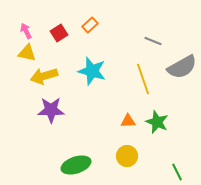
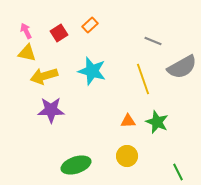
green line: moved 1 px right
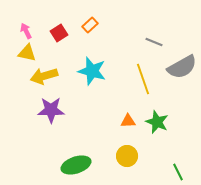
gray line: moved 1 px right, 1 px down
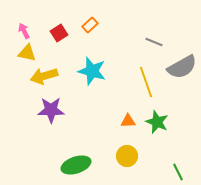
pink arrow: moved 2 px left
yellow line: moved 3 px right, 3 px down
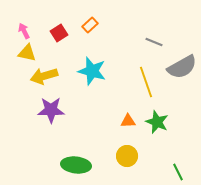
green ellipse: rotated 24 degrees clockwise
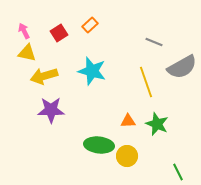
green star: moved 2 px down
green ellipse: moved 23 px right, 20 px up
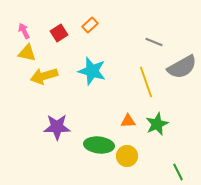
purple star: moved 6 px right, 17 px down
green star: rotated 25 degrees clockwise
